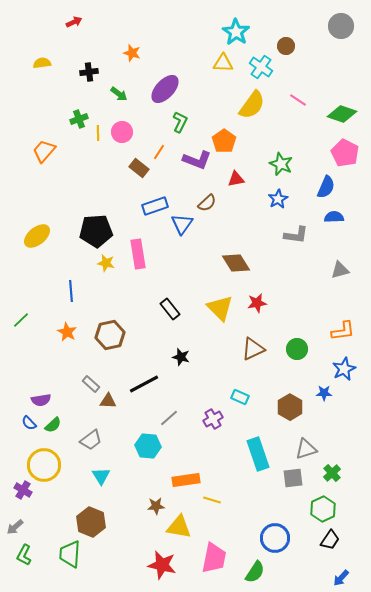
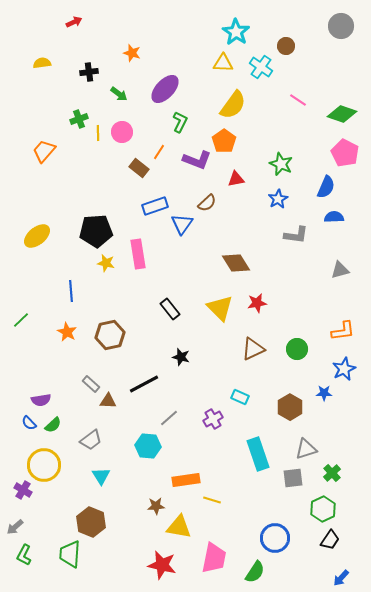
yellow semicircle at (252, 105): moved 19 px left
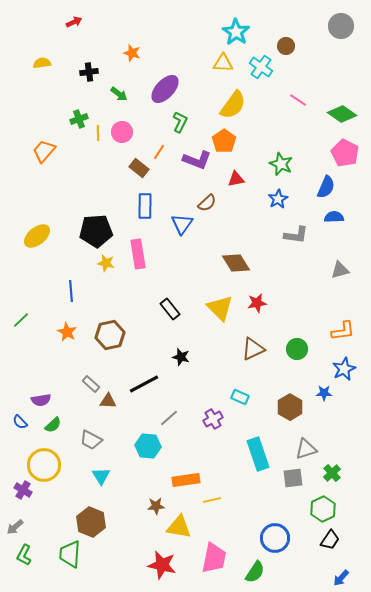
green diamond at (342, 114): rotated 16 degrees clockwise
blue rectangle at (155, 206): moved 10 px left; rotated 70 degrees counterclockwise
blue semicircle at (29, 423): moved 9 px left, 1 px up
gray trapezoid at (91, 440): rotated 65 degrees clockwise
yellow line at (212, 500): rotated 30 degrees counterclockwise
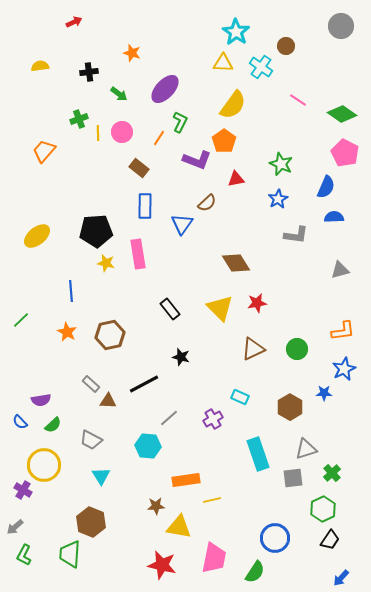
yellow semicircle at (42, 63): moved 2 px left, 3 px down
orange line at (159, 152): moved 14 px up
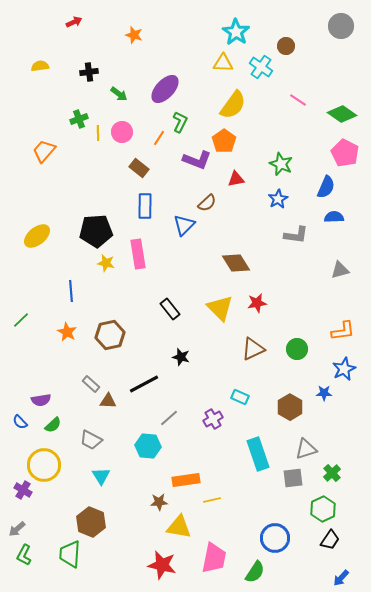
orange star at (132, 53): moved 2 px right, 18 px up
blue triangle at (182, 224): moved 2 px right, 1 px down; rotated 10 degrees clockwise
brown star at (156, 506): moved 3 px right, 4 px up
gray arrow at (15, 527): moved 2 px right, 2 px down
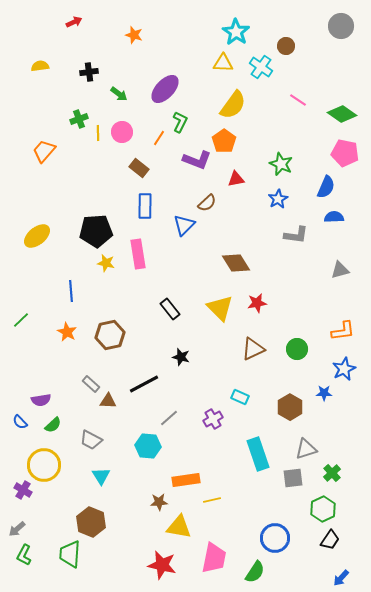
pink pentagon at (345, 153): rotated 16 degrees counterclockwise
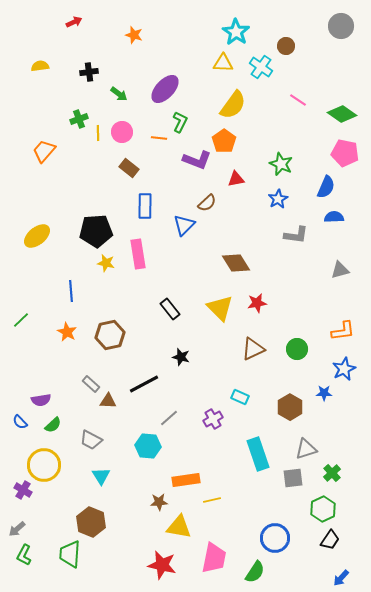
orange line at (159, 138): rotated 63 degrees clockwise
brown rectangle at (139, 168): moved 10 px left
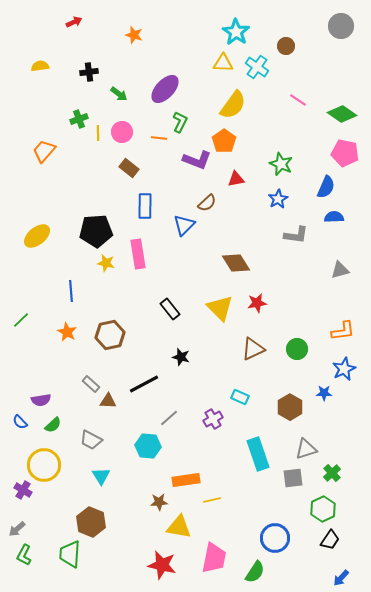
cyan cross at (261, 67): moved 4 px left
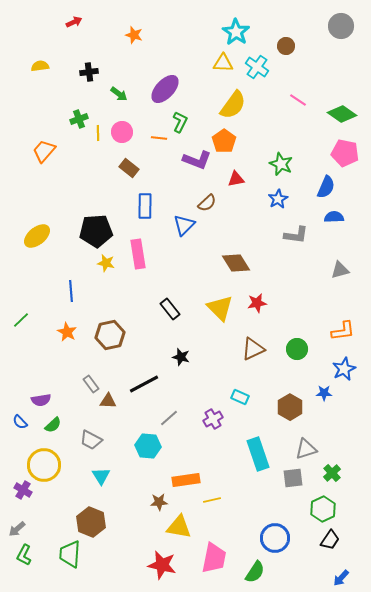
gray rectangle at (91, 384): rotated 12 degrees clockwise
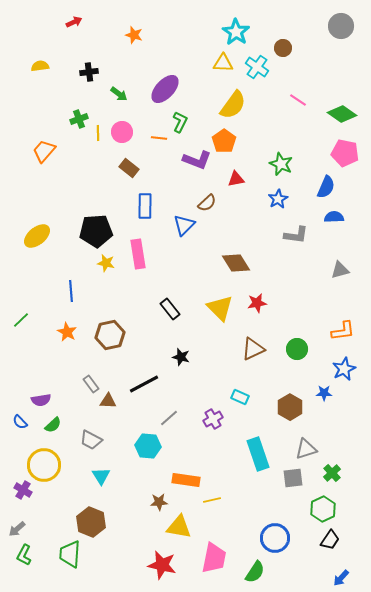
brown circle at (286, 46): moved 3 px left, 2 px down
orange rectangle at (186, 480): rotated 16 degrees clockwise
